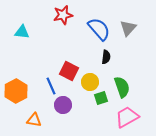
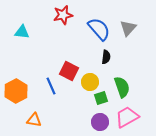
purple circle: moved 37 px right, 17 px down
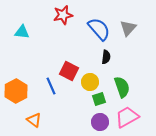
green square: moved 2 px left, 1 px down
orange triangle: rotated 28 degrees clockwise
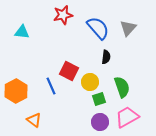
blue semicircle: moved 1 px left, 1 px up
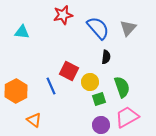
purple circle: moved 1 px right, 3 px down
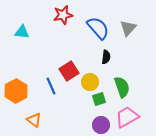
red square: rotated 30 degrees clockwise
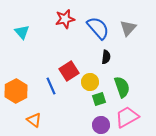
red star: moved 2 px right, 4 px down
cyan triangle: rotated 42 degrees clockwise
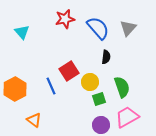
orange hexagon: moved 1 px left, 2 px up
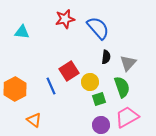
gray triangle: moved 35 px down
cyan triangle: rotated 42 degrees counterclockwise
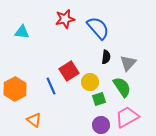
green semicircle: rotated 15 degrees counterclockwise
